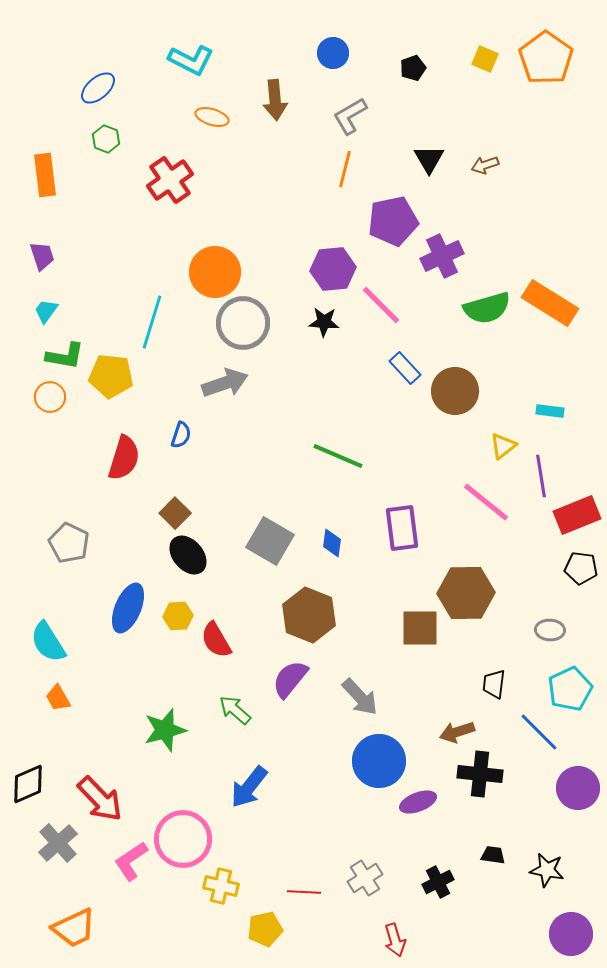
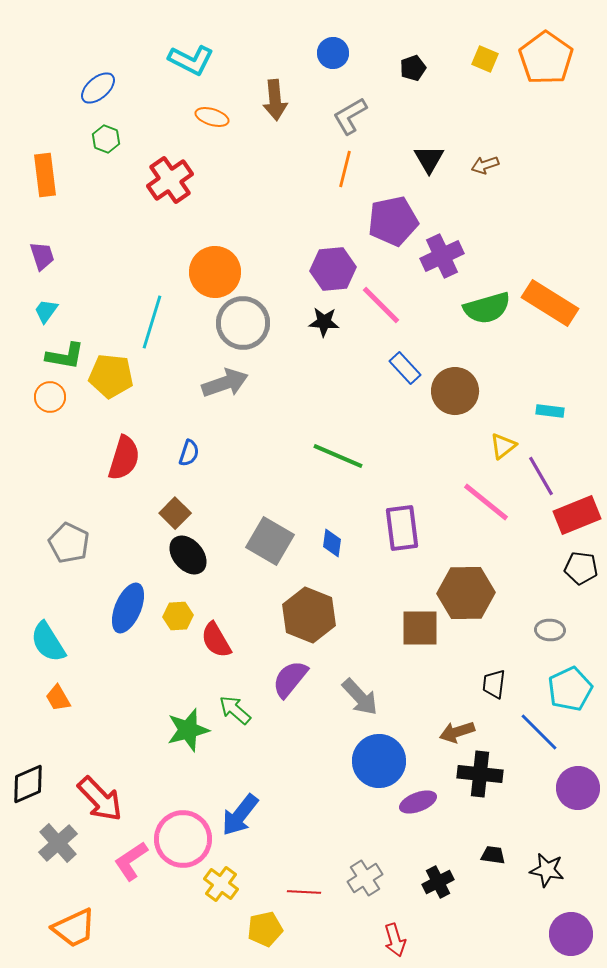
blue semicircle at (181, 435): moved 8 px right, 18 px down
purple line at (541, 476): rotated 21 degrees counterclockwise
green star at (165, 730): moved 23 px right
blue arrow at (249, 787): moved 9 px left, 28 px down
yellow cross at (221, 886): moved 2 px up; rotated 24 degrees clockwise
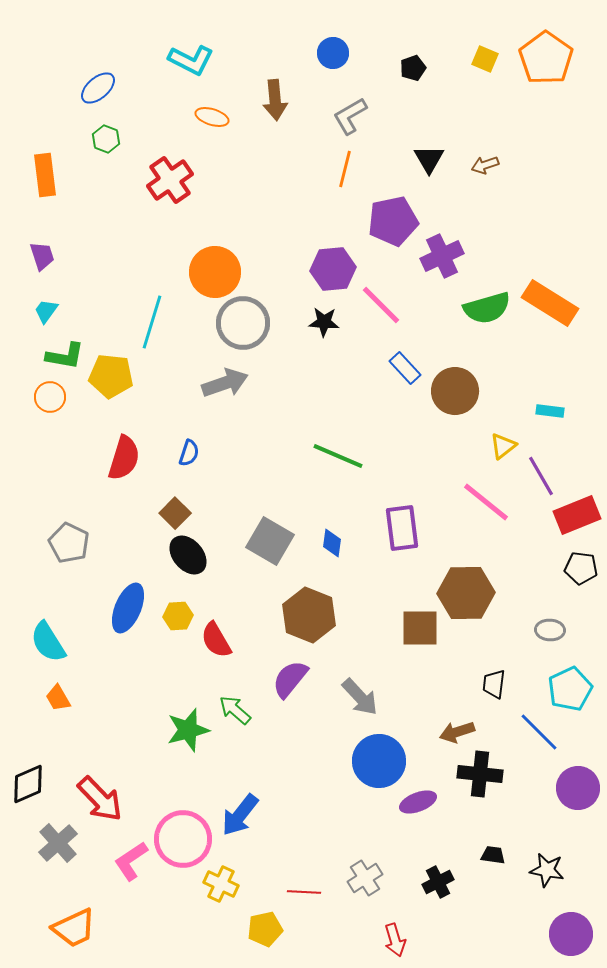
yellow cross at (221, 884): rotated 12 degrees counterclockwise
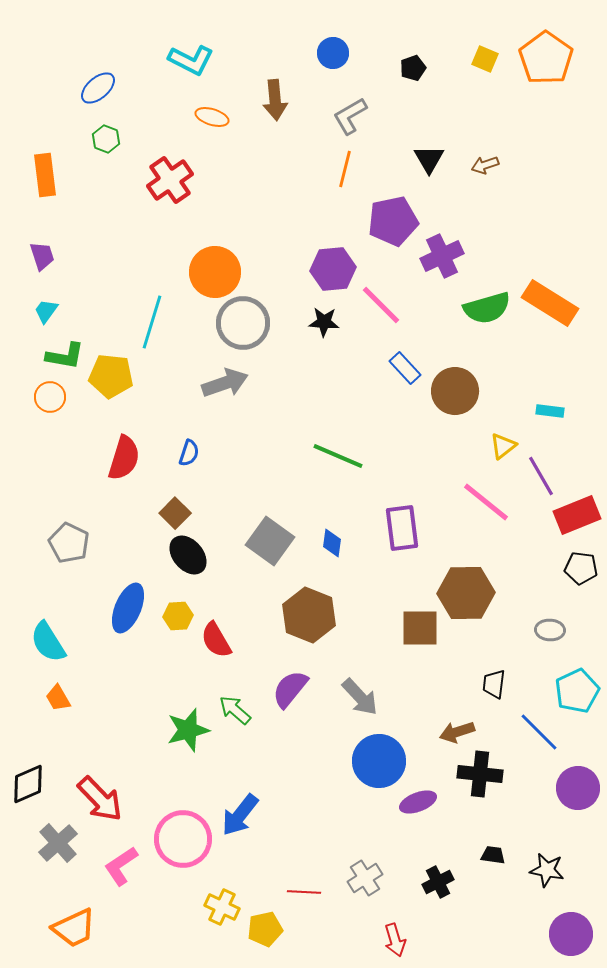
gray square at (270, 541): rotated 6 degrees clockwise
purple semicircle at (290, 679): moved 10 px down
cyan pentagon at (570, 689): moved 7 px right, 2 px down
pink L-shape at (131, 861): moved 10 px left, 5 px down
yellow cross at (221, 884): moved 1 px right, 23 px down
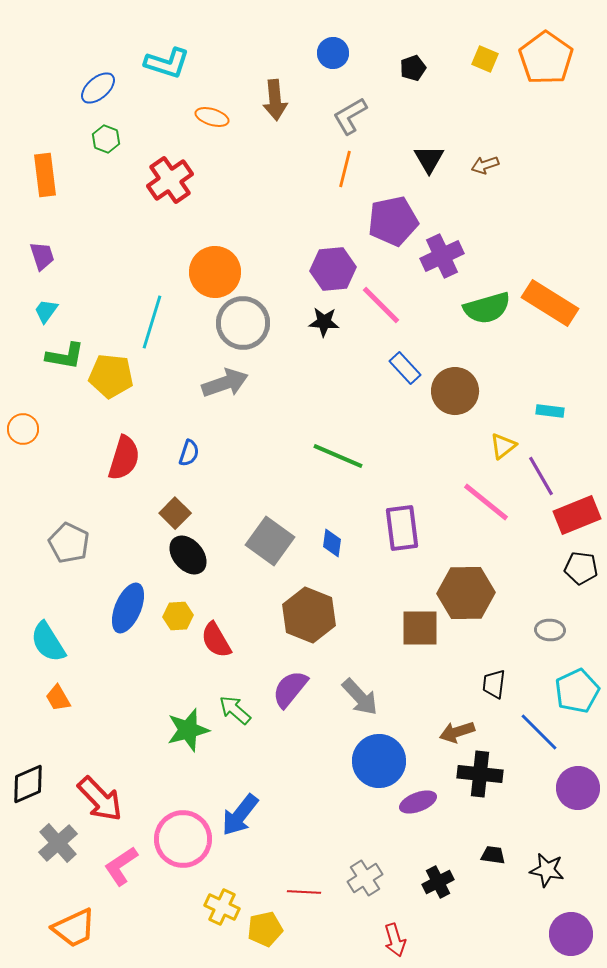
cyan L-shape at (191, 60): moved 24 px left, 3 px down; rotated 9 degrees counterclockwise
orange circle at (50, 397): moved 27 px left, 32 px down
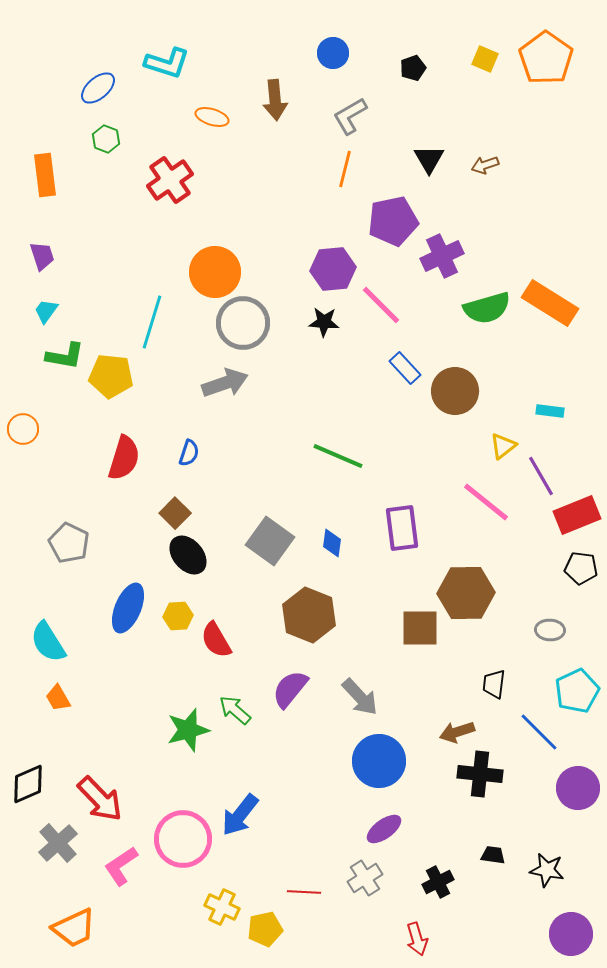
purple ellipse at (418, 802): moved 34 px left, 27 px down; rotated 15 degrees counterclockwise
red arrow at (395, 940): moved 22 px right, 1 px up
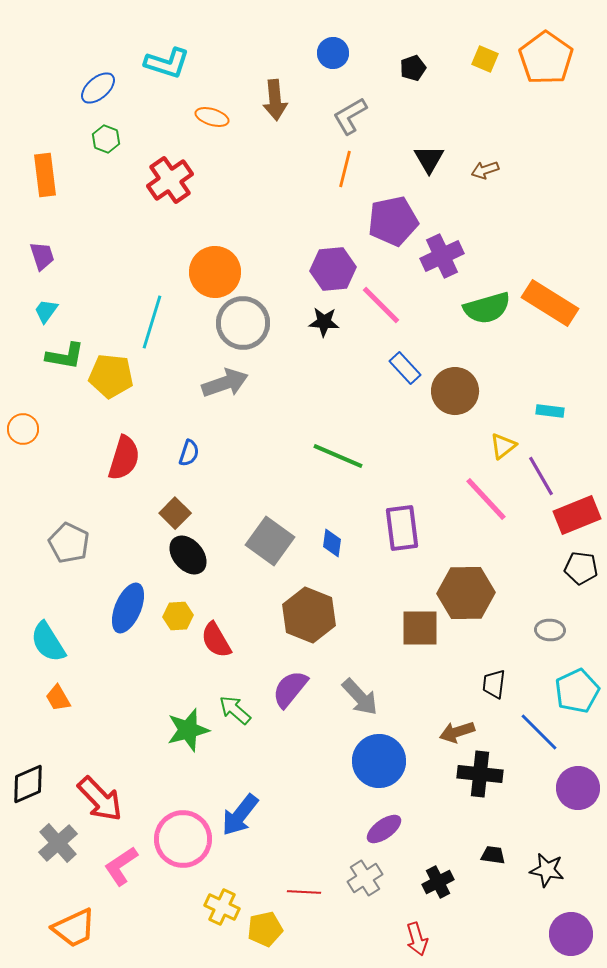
brown arrow at (485, 165): moved 5 px down
pink line at (486, 502): moved 3 px up; rotated 8 degrees clockwise
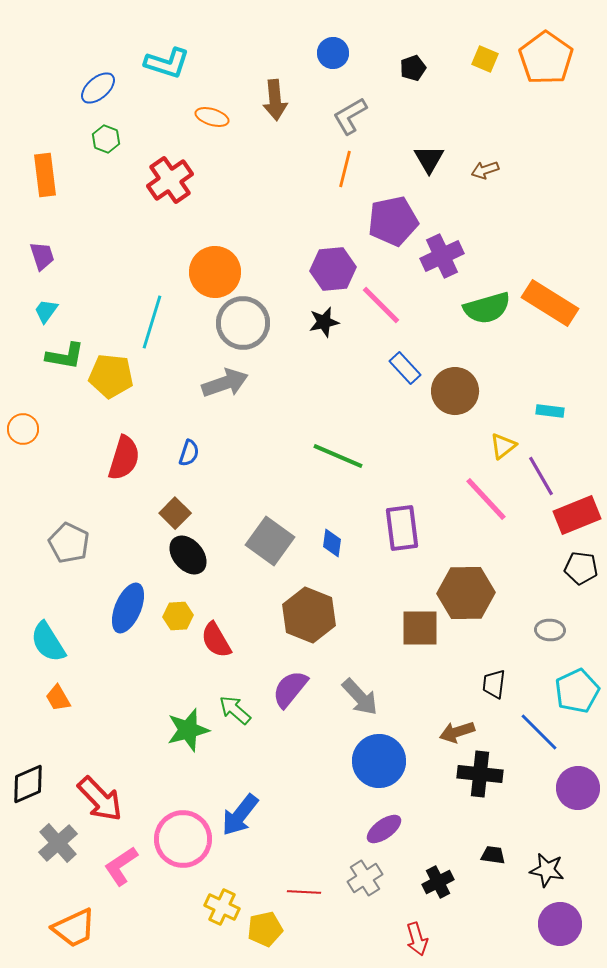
black star at (324, 322): rotated 16 degrees counterclockwise
purple circle at (571, 934): moved 11 px left, 10 px up
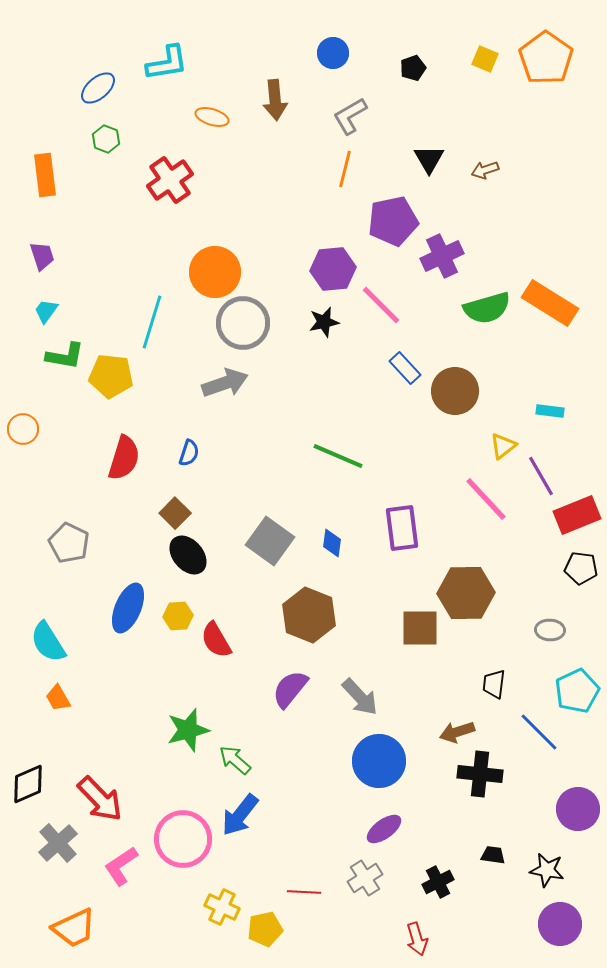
cyan L-shape at (167, 63): rotated 27 degrees counterclockwise
green arrow at (235, 710): moved 50 px down
purple circle at (578, 788): moved 21 px down
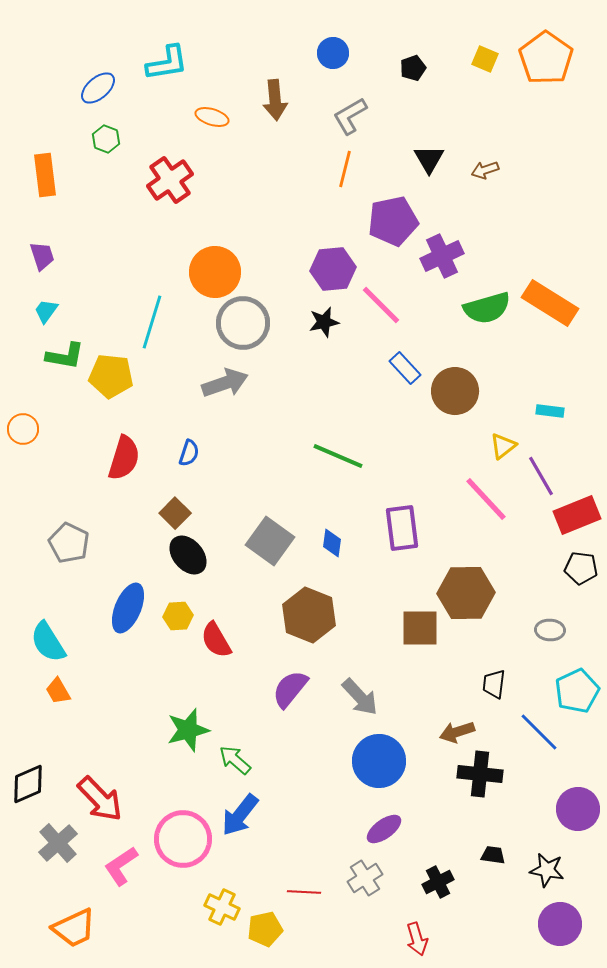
orange trapezoid at (58, 698): moved 7 px up
